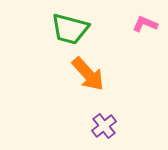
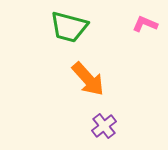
green trapezoid: moved 1 px left, 2 px up
orange arrow: moved 5 px down
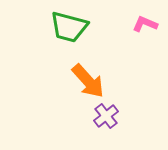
orange arrow: moved 2 px down
purple cross: moved 2 px right, 10 px up
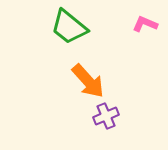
green trapezoid: rotated 24 degrees clockwise
purple cross: rotated 15 degrees clockwise
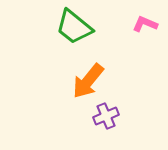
green trapezoid: moved 5 px right
orange arrow: rotated 81 degrees clockwise
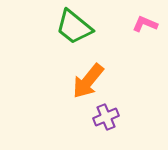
purple cross: moved 1 px down
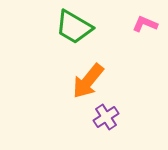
green trapezoid: rotated 9 degrees counterclockwise
purple cross: rotated 10 degrees counterclockwise
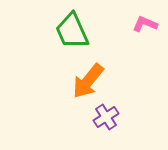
green trapezoid: moved 2 px left, 4 px down; rotated 36 degrees clockwise
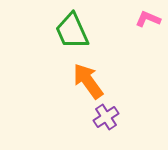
pink L-shape: moved 3 px right, 5 px up
orange arrow: rotated 105 degrees clockwise
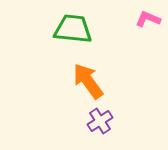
green trapezoid: moved 1 px right, 2 px up; rotated 120 degrees clockwise
purple cross: moved 6 px left, 4 px down
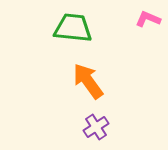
green trapezoid: moved 1 px up
purple cross: moved 4 px left, 6 px down
